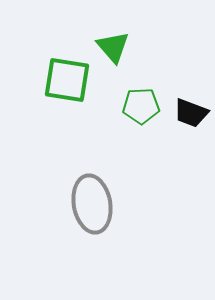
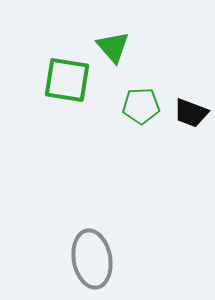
gray ellipse: moved 55 px down
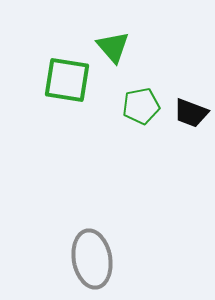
green pentagon: rotated 9 degrees counterclockwise
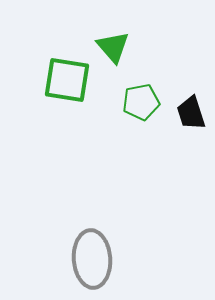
green pentagon: moved 4 px up
black trapezoid: rotated 51 degrees clockwise
gray ellipse: rotated 6 degrees clockwise
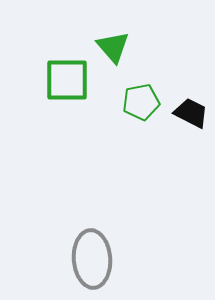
green square: rotated 9 degrees counterclockwise
black trapezoid: rotated 135 degrees clockwise
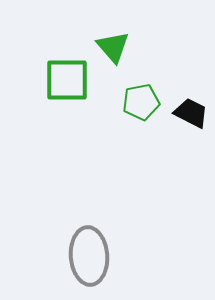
gray ellipse: moved 3 px left, 3 px up
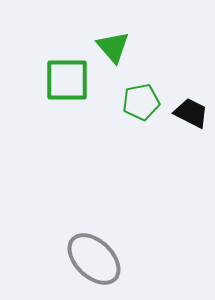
gray ellipse: moved 5 px right, 3 px down; rotated 42 degrees counterclockwise
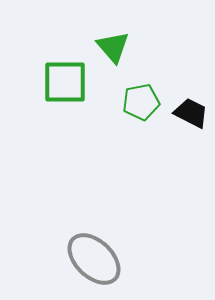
green square: moved 2 px left, 2 px down
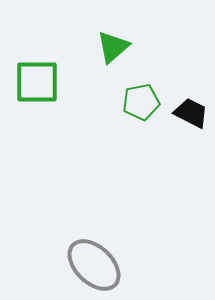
green triangle: rotated 30 degrees clockwise
green square: moved 28 px left
gray ellipse: moved 6 px down
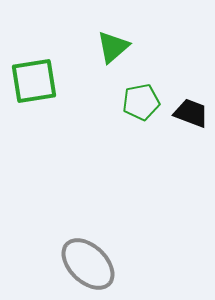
green square: moved 3 px left, 1 px up; rotated 9 degrees counterclockwise
black trapezoid: rotated 6 degrees counterclockwise
gray ellipse: moved 6 px left, 1 px up
